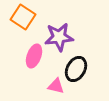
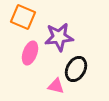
orange square: rotated 10 degrees counterclockwise
pink ellipse: moved 4 px left, 3 px up
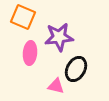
pink ellipse: rotated 15 degrees counterclockwise
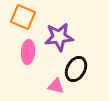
pink ellipse: moved 2 px left, 1 px up
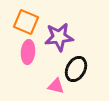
orange square: moved 3 px right, 5 px down
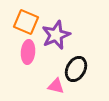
purple star: moved 3 px left, 2 px up; rotated 16 degrees counterclockwise
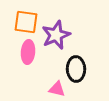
orange square: rotated 15 degrees counterclockwise
black ellipse: rotated 30 degrees counterclockwise
pink triangle: moved 1 px right, 3 px down
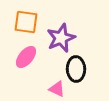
purple star: moved 5 px right, 3 px down
pink ellipse: moved 2 px left, 5 px down; rotated 35 degrees clockwise
pink triangle: rotated 12 degrees clockwise
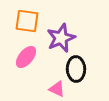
orange square: moved 1 px right, 1 px up
